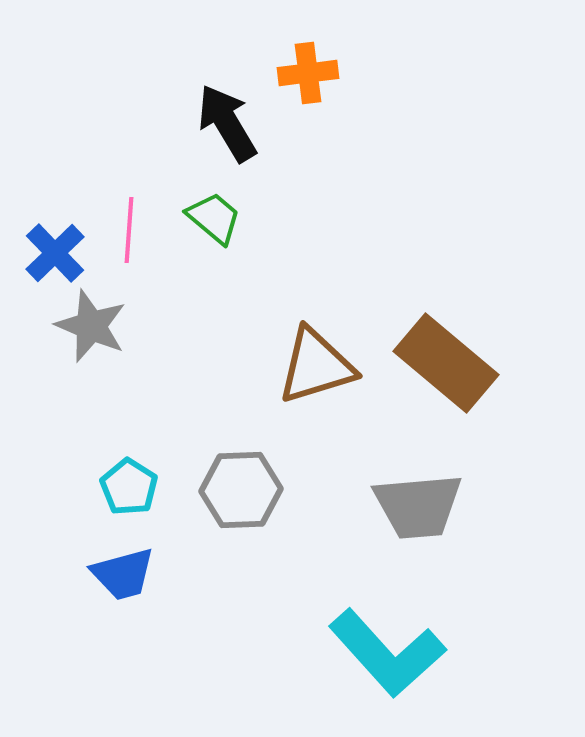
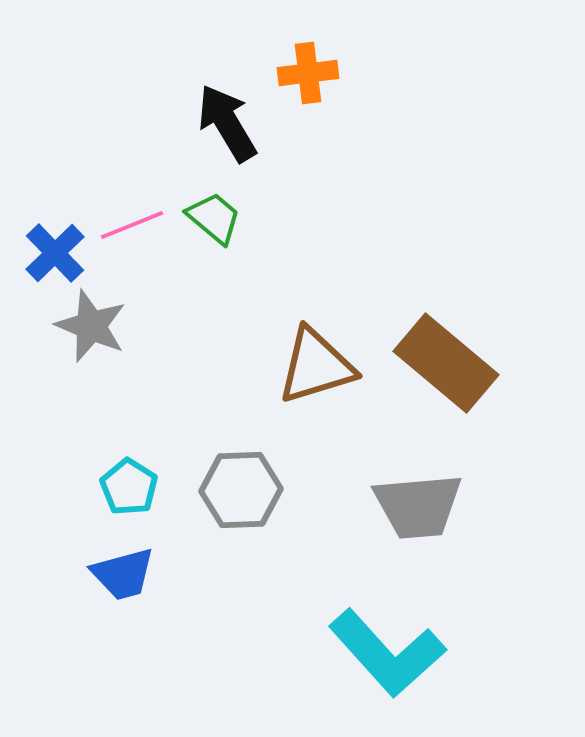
pink line: moved 3 px right, 5 px up; rotated 64 degrees clockwise
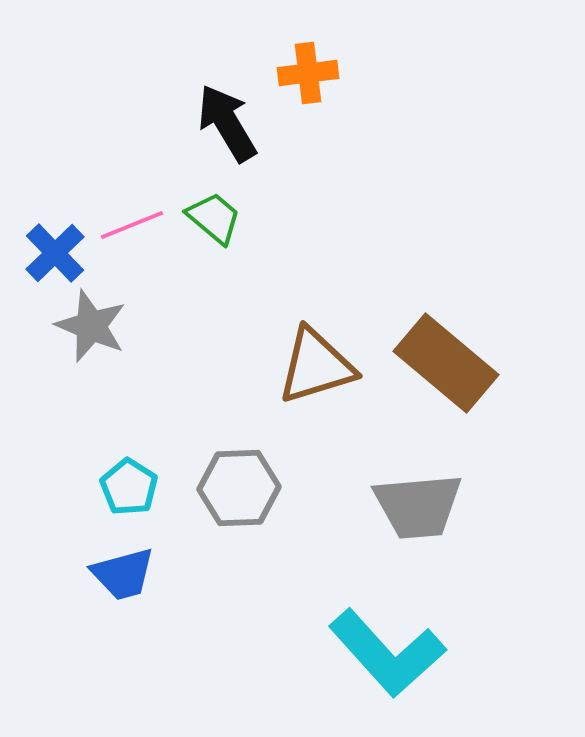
gray hexagon: moved 2 px left, 2 px up
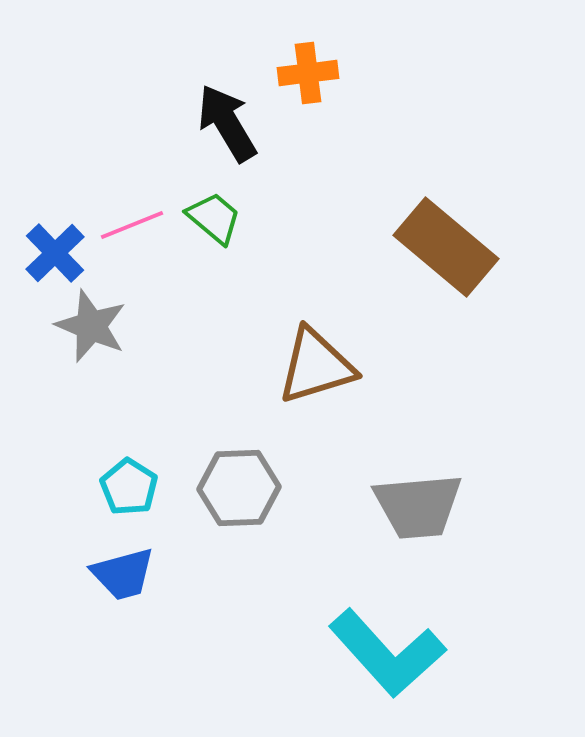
brown rectangle: moved 116 px up
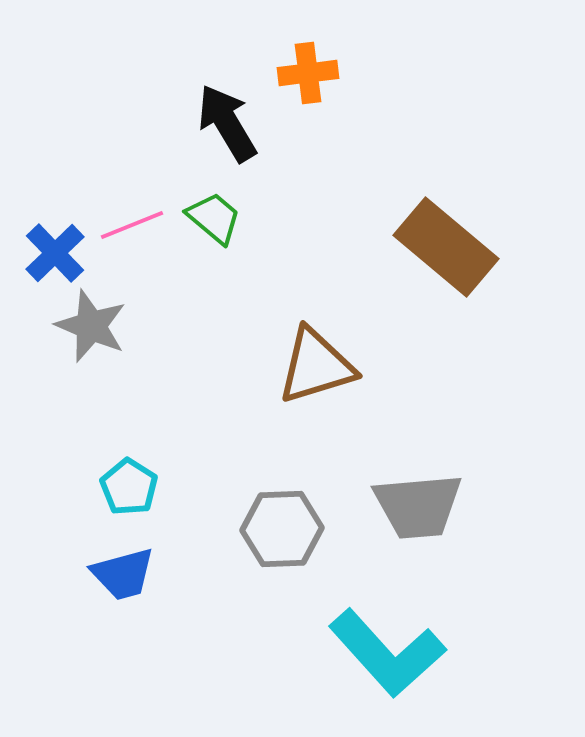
gray hexagon: moved 43 px right, 41 px down
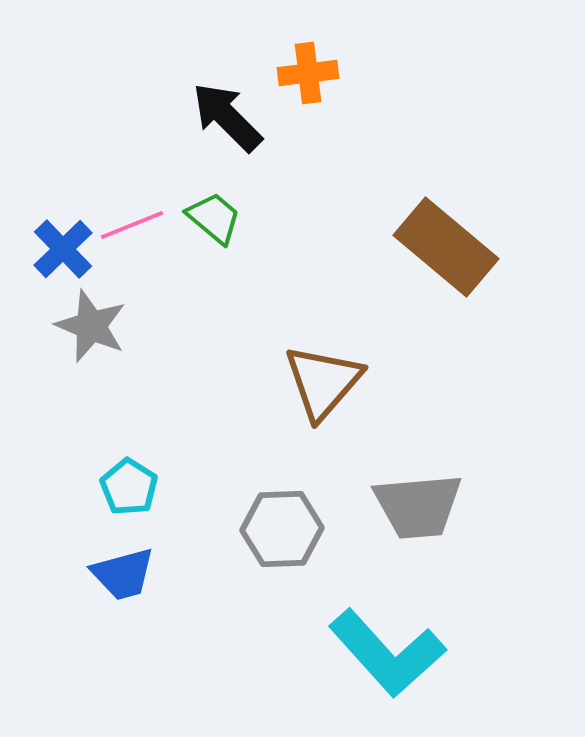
black arrow: moved 6 px up; rotated 14 degrees counterclockwise
blue cross: moved 8 px right, 4 px up
brown triangle: moved 7 px right, 16 px down; rotated 32 degrees counterclockwise
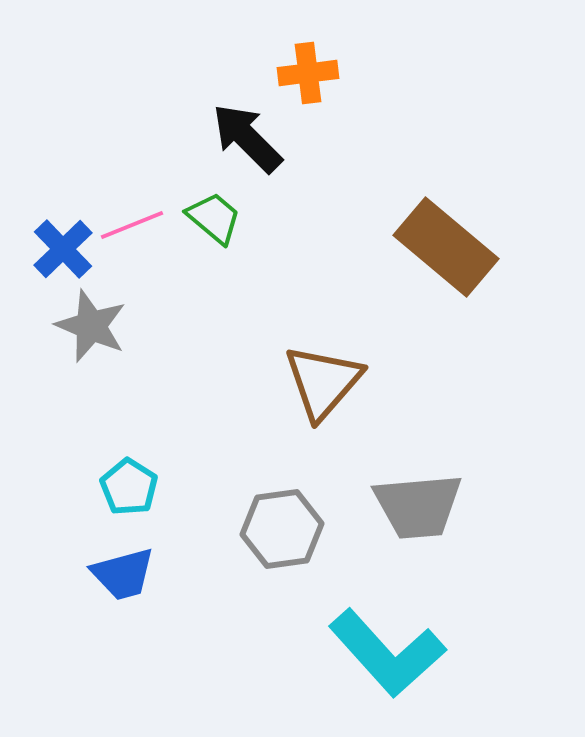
black arrow: moved 20 px right, 21 px down
gray hexagon: rotated 6 degrees counterclockwise
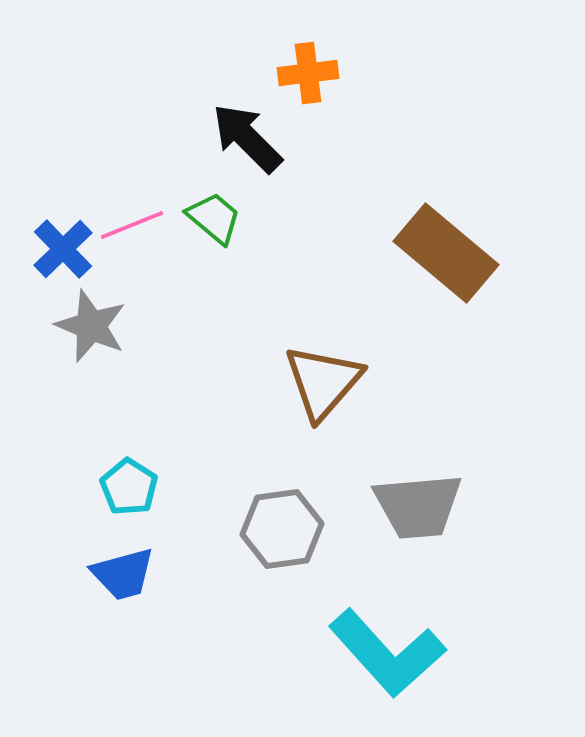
brown rectangle: moved 6 px down
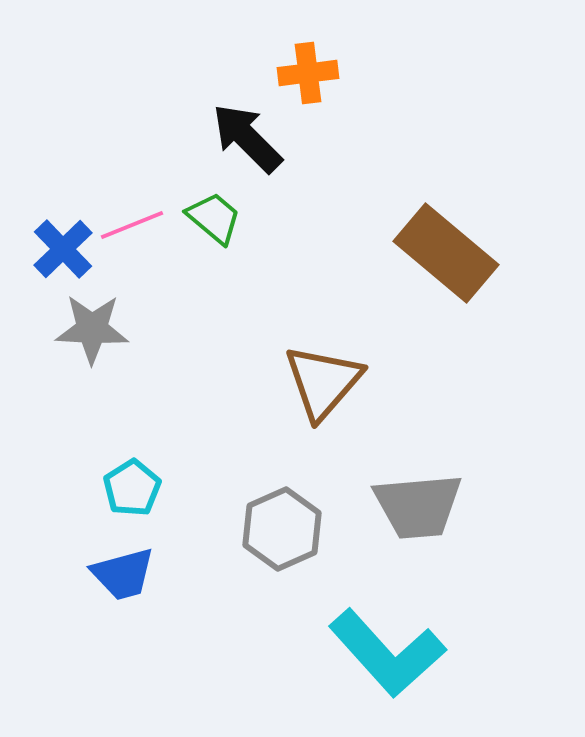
gray star: moved 1 px right, 3 px down; rotated 20 degrees counterclockwise
cyan pentagon: moved 3 px right, 1 px down; rotated 8 degrees clockwise
gray hexagon: rotated 16 degrees counterclockwise
